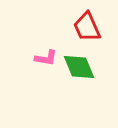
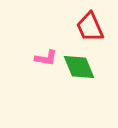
red trapezoid: moved 3 px right
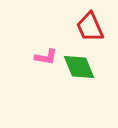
pink L-shape: moved 1 px up
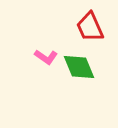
pink L-shape: rotated 25 degrees clockwise
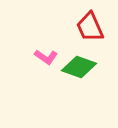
green diamond: rotated 48 degrees counterclockwise
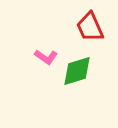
green diamond: moved 2 px left, 4 px down; rotated 36 degrees counterclockwise
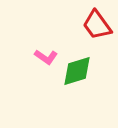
red trapezoid: moved 7 px right, 2 px up; rotated 12 degrees counterclockwise
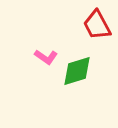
red trapezoid: rotated 8 degrees clockwise
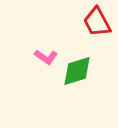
red trapezoid: moved 3 px up
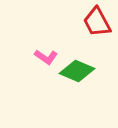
green diamond: rotated 40 degrees clockwise
